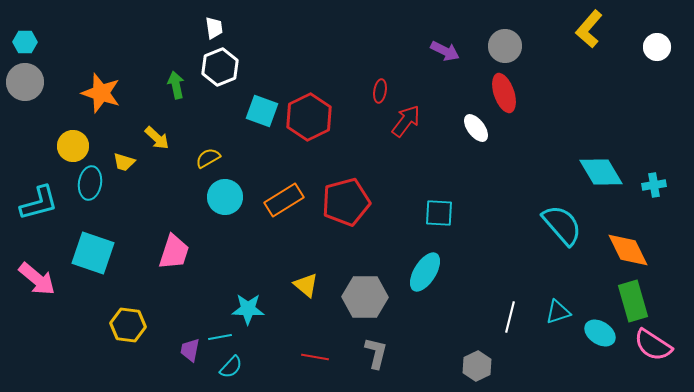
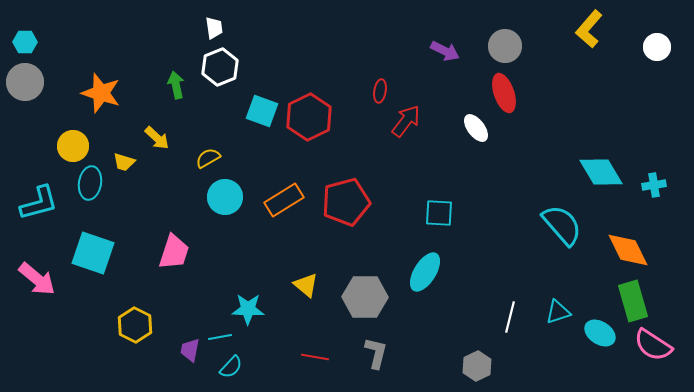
yellow hexagon at (128, 325): moved 7 px right; rotated 20 degrees clockwise
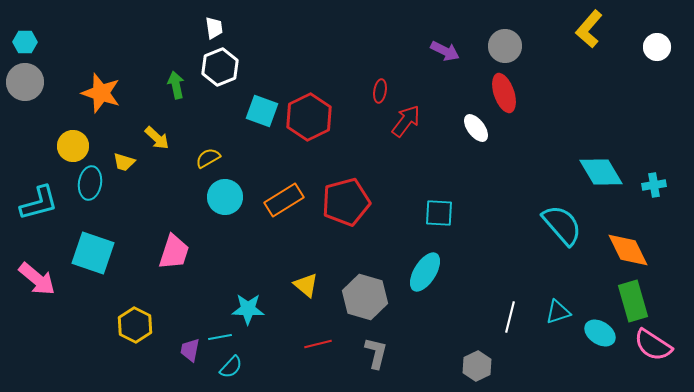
gray hexagon at (365, 297): rotated 15 degrees clockwise
red line at (315, 357): moved 3 px right, 13 px up; rotated 24 degrees counterclockwise
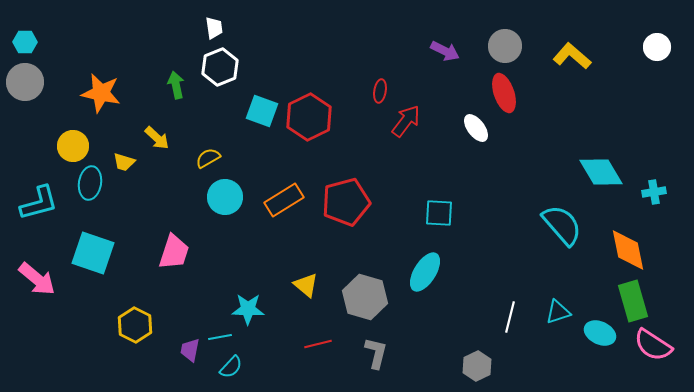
yellow L-shape at (589, 29): moved 17 px left, 27 px down; rotated 90 degrees clockwise
orange star at (101, 93): rotated 6 degrees counterclockwise
cyan cross at (654, 185): moved 7 px down
orange diamond at (628, 250): rotated 15 degrees clockwise
cyan ellipse at (600, 333): rotated 8 degrees counterclockwise
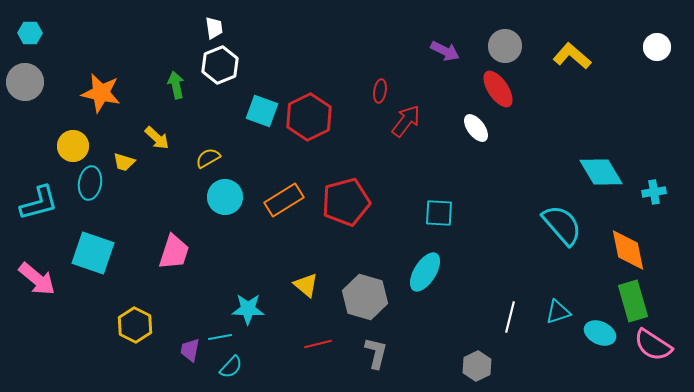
cyan hexagon at (25, 42): moved 5 px right, 9 px up
white hexagon at (220, 67): moved 2 px up
red ellipse at (504, 93): moved 6 px left, 4 px up; rotated 15 degrees counterclockwise
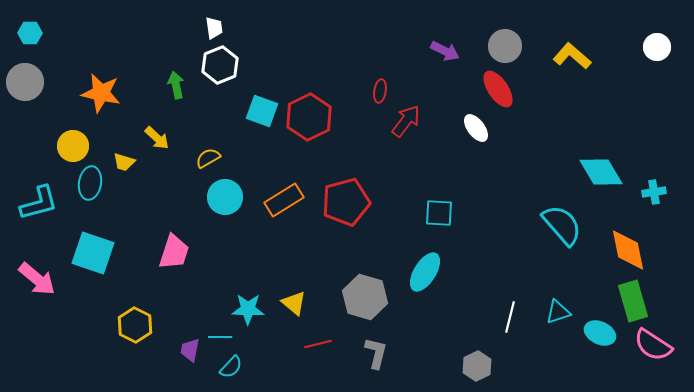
yellow triangle at (306, 285): moved 12 px left, 18 px down
cyan line at (220, 337): rotated 10 degrees clockwise
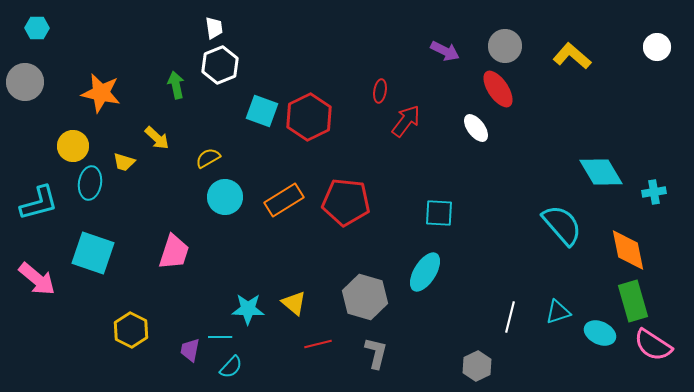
cyan hexagon at (30, 33): moved 7 px right, 5 px up
red pentagon at (346, 202): rotated 21 degrees clockwise
yellow hexagon at (135, 325): moved 4 px left, 5 px down
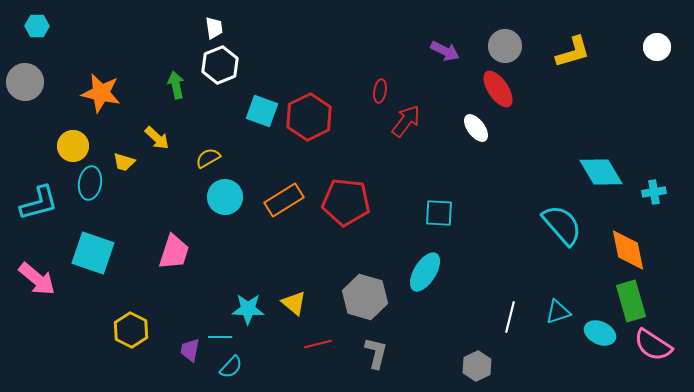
cyan hexagon at (37, 28): moved 2 px up
yellow L-shape at (572, 56): moved 1 px right, 4 px up; rotated 123 degrees clockwise
green rectangle at (633, 301): moved 2 px left
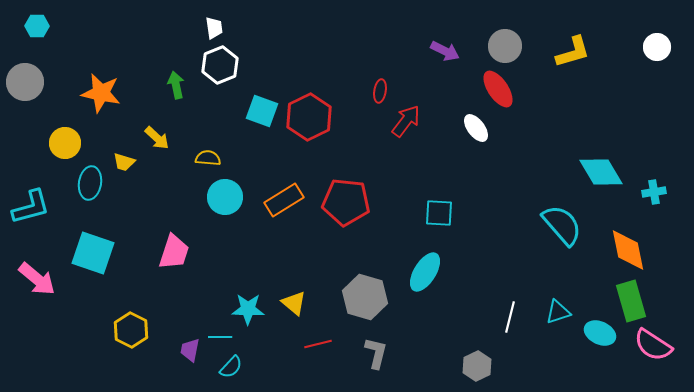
yellow circle at (73, 146): moved 8 px left, 3 px up
yellow semicircle at (208, 158): rotated 35 degrees clockwise
cyan L-shape at (39, 203): moved 8 px left, 4 px down
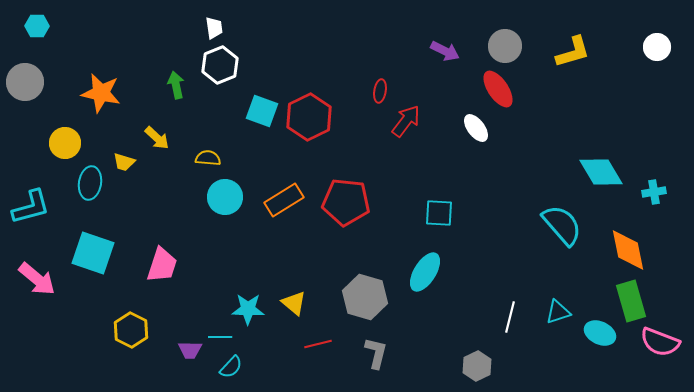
pink trapezoid at (174, 252): moved 12 px left, 13 px down
pink semicircle at (653, 345): moved 7 px right, 3 px up; rotated 12 degrees counterclockwise
purple trapezoid at (190, 350): rotated 100 degrees counterclockwise
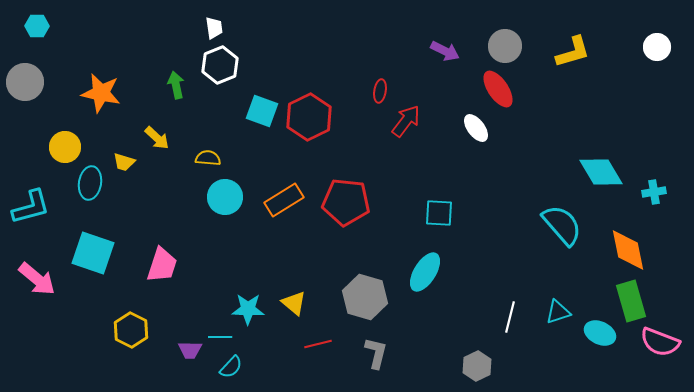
yellow circle at (65, 143): moved 4 px down
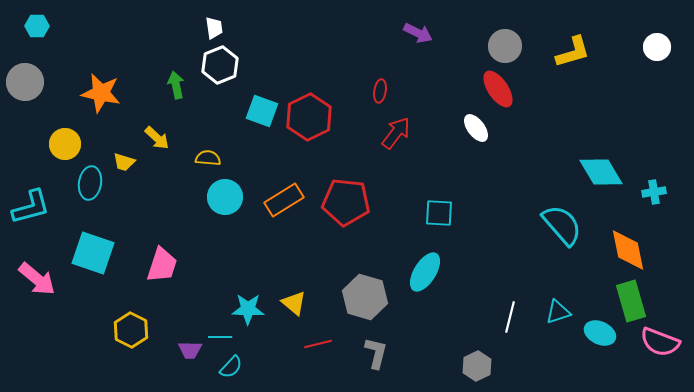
purple arrow at (445, 51): moved 27 px left, 18 px up
red arrow at (406, 121): moved 10 px left, 12 px down
yellow circle at (65, 147): moved 3 px up
